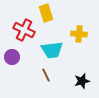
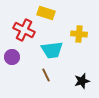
yellow rectangle: rotated 54 degrees counterclockwise
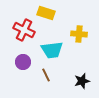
purple circle: moved 11 px right, 5 px down
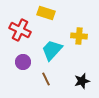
red cross: moved 4 px left
yellow cross: moved 2 px down
cyan trapezoid: rotated 140 degrees clockwise
brown line: moved 4 px down
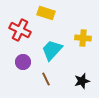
yellow cross: moved 4 px right, 2 px down
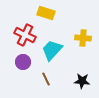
red cross: moved 5 px right, 5 px down
black star: rotated 21 degrees clockwise
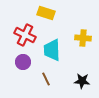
cyan trapezoid: rotated 45 degrees counterclockwise
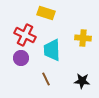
purple circle: moved 2 px left, 4 px up
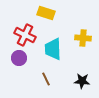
cyan trapezoid: moved 1 px right, 1 px up
purple circle: moved 2 px left
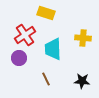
red cross: rotated 30 degrees clockwise
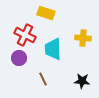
red cross: rotated 30 degrees counterclockwise
brown line: moved 3 px left
